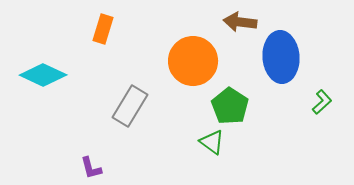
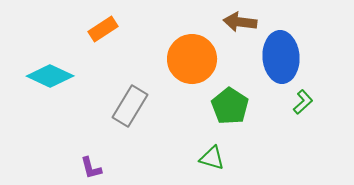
orange rectangle: rotated 40 degrees clockwise
orange circle: moved 1 px left, 2 px up
cyan diamond: moved 7 px right, 1 px down
green L-shape: moved 19 px left
green triangle: moved 16 px down; rotated 20 degrees counterclockwise
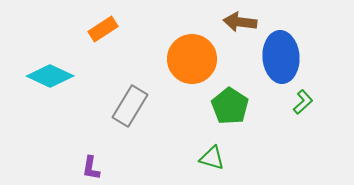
purple L-shape: rotated 25 degrees clockwise
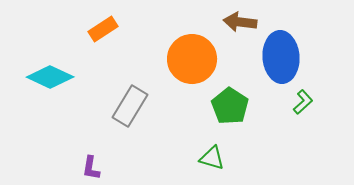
cyan diamond: moved 1 px down
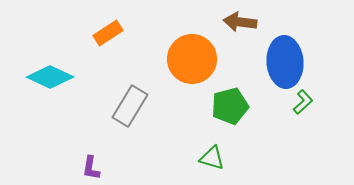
orange rectangle: moved 5 px right, 4 px down
blue ellipse: moved 4 px right, 5 px down
green pentagon: rotated 24 degrees clockwise
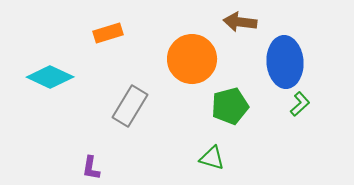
orange rectangle: rotated 16 degrees clockwise
green L-shape: moved 3 px left, 2 px down
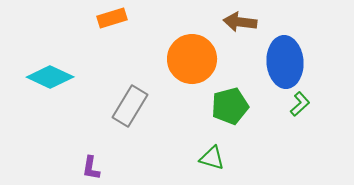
orange rectangle: moved 4 px right, 15 px up
